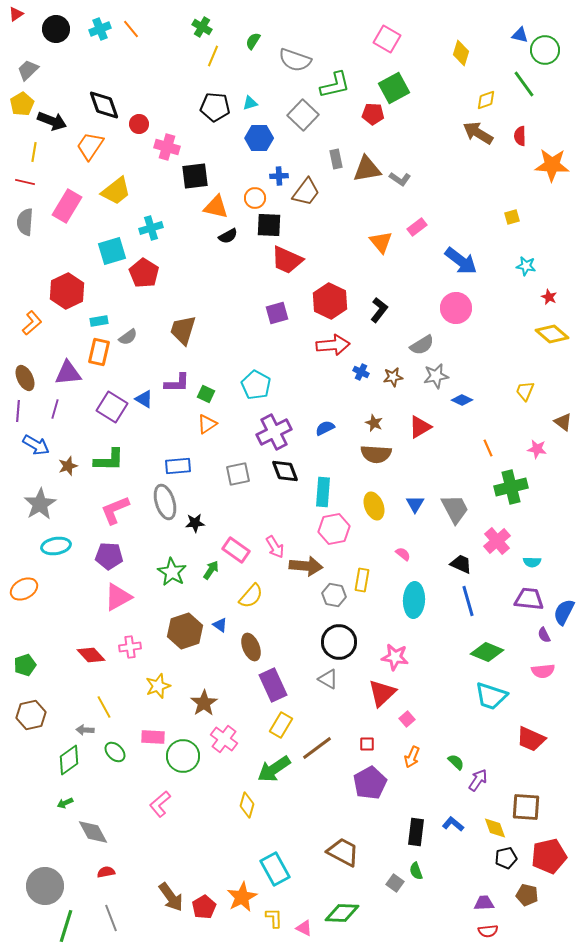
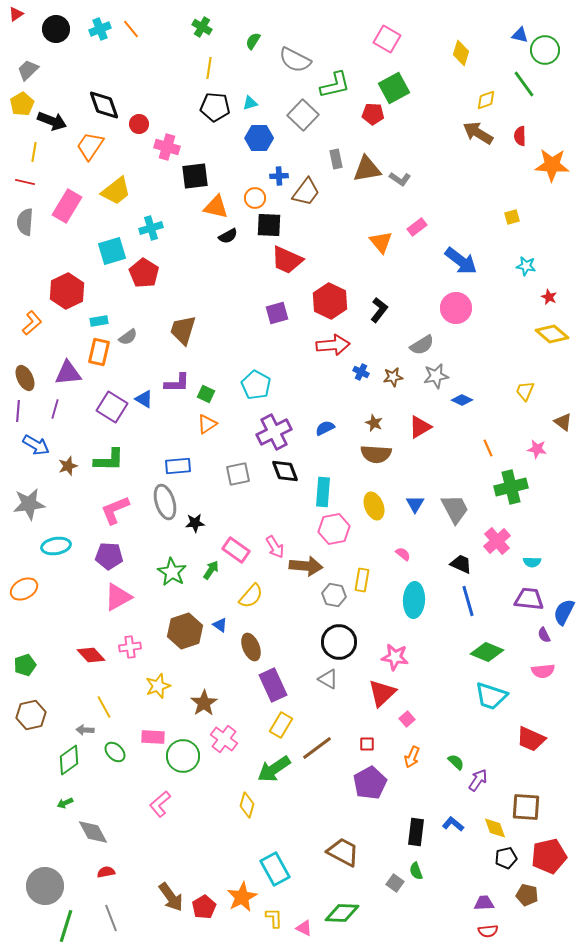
yellow line at (213, 56): moved 4 px left, 12 px down; rotated 15 degrees counterclockwise
gray semicircle at (295, 60): rotated 8 degrees clockwise
gray star at (40, 504): moved 11 px left; rotated 24 degrees clockwise
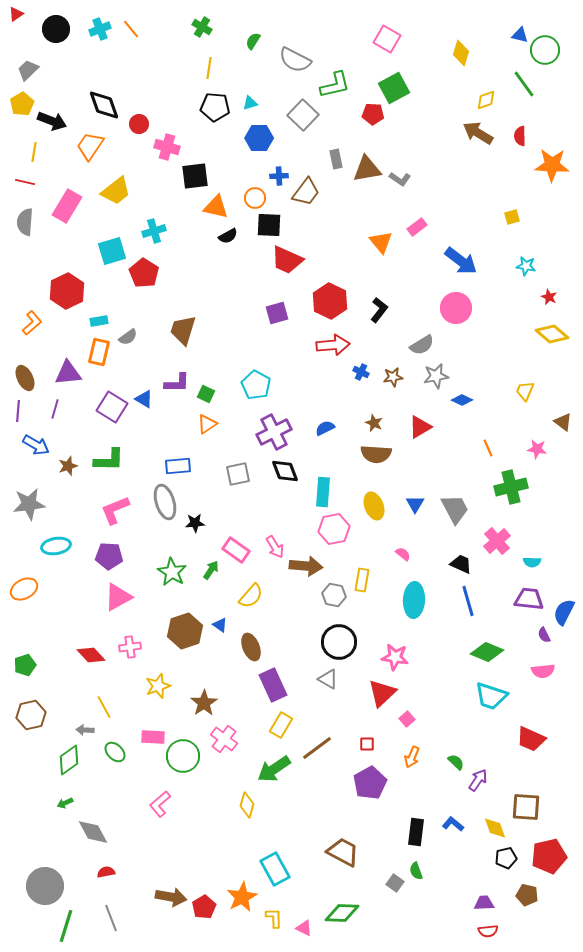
cyan cross at (151, 228): moved 3 px right, 3 px down
brown arrow at (171, 897): rotated 44 degrees counterclockwise
